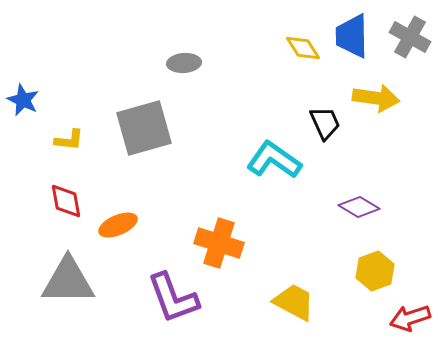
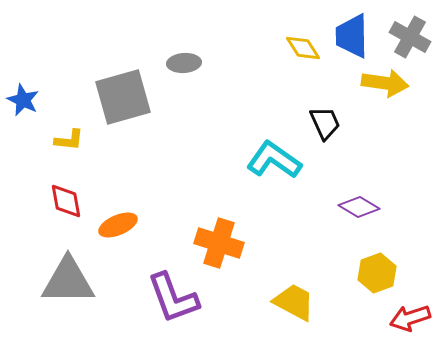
yellow arrow: moved 9 px right, 15 px up
gray square: moved 21 px left, 31 px up
yellow hexagon: moved 2 px right, 2 px down
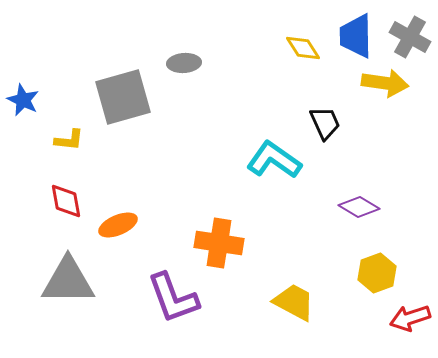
blue trapezoid: moved 4 px right
orange cross: rotated 9 degrees counterclockwise
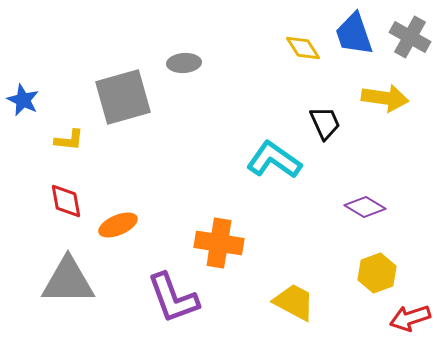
blue trapezoid: moved 2 px left, 2 px up; rotated 18 degrees counterclockwise
yellow arrow: moved 15 px down
purple diamond: moved 6 px right
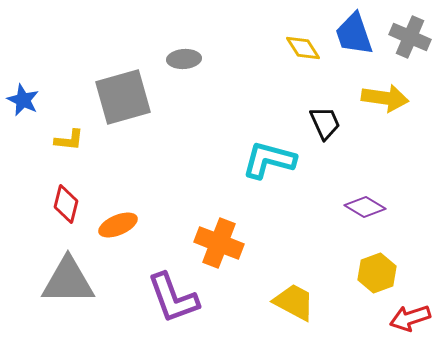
gray cross: rotated 6 degrees counterclockwise
gray ellipse: moved 4 px up
cyan L-shape: moved 5 px left; rotated 20 degrees counterclockwise
red diamond: moved 3 px down; rotated 24 degrees clockwise
orange cross: rotated 12 degrees clockwise
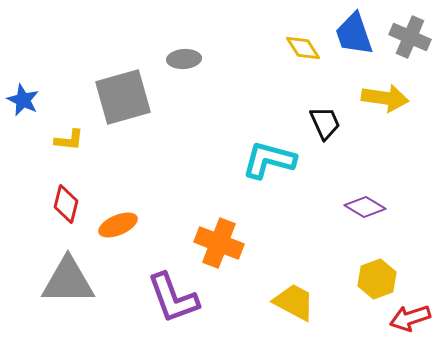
yellow hexagon: moved 6 px down
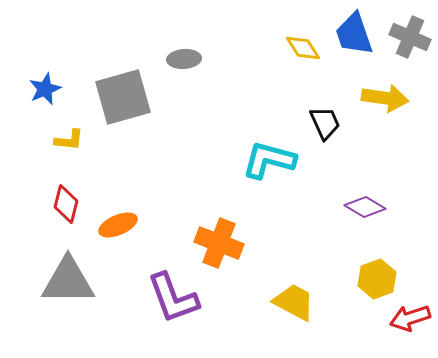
blue star: moved 22 px right, 11 px up; rotated 24 degrees clockwise
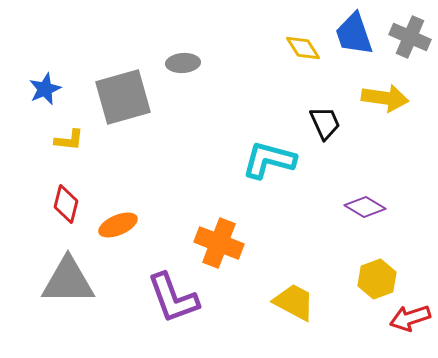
gray ellipse: moved 1 px left, 4 px down
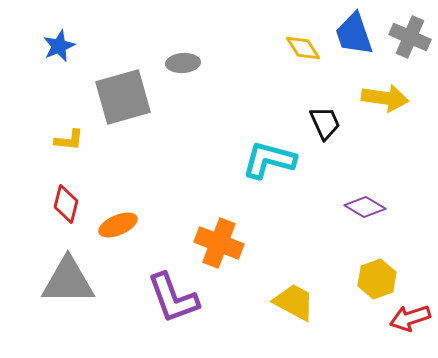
blue star: moved 14 px right, 43 px up
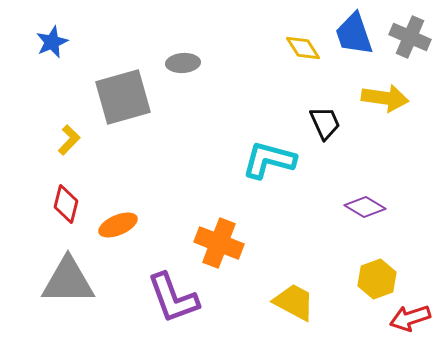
blue star: moved 7 px left, 4 px up
yellow L-shape: rotated 52 degrees counterclockwise
